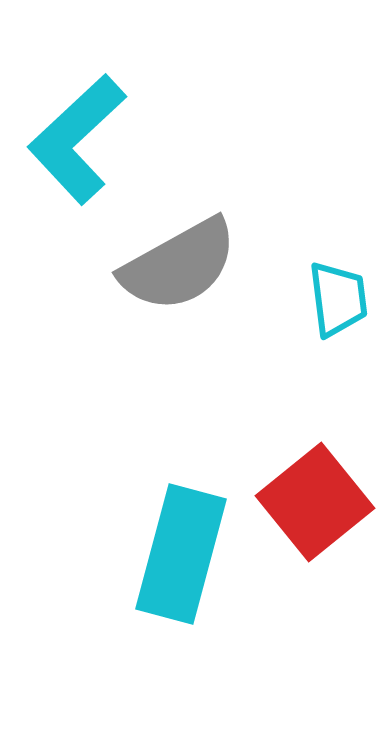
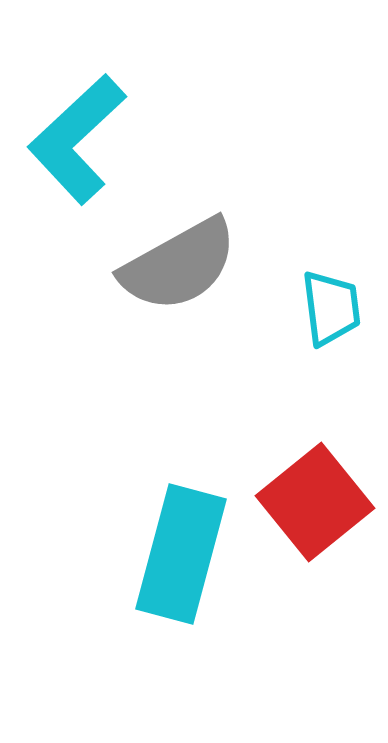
cyan trapezoid: moved 7 px left, 9 px down
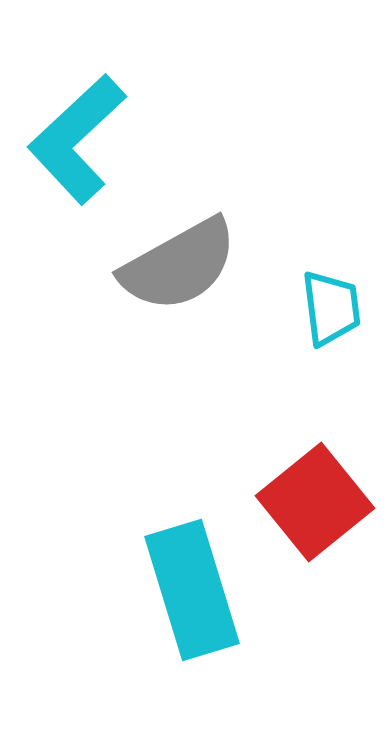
cyan rectangle: moved 11 px right, 36 px down; rotated 32 degrees counterclockwise
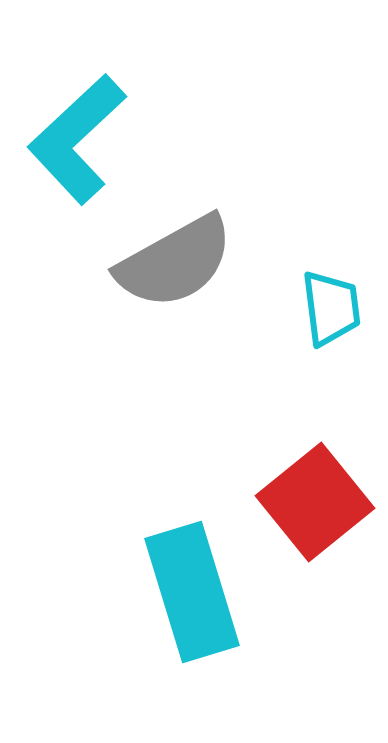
gray semicircle: moved 4 px left, 3 px up
cyan rectangle: moved 2 px down
